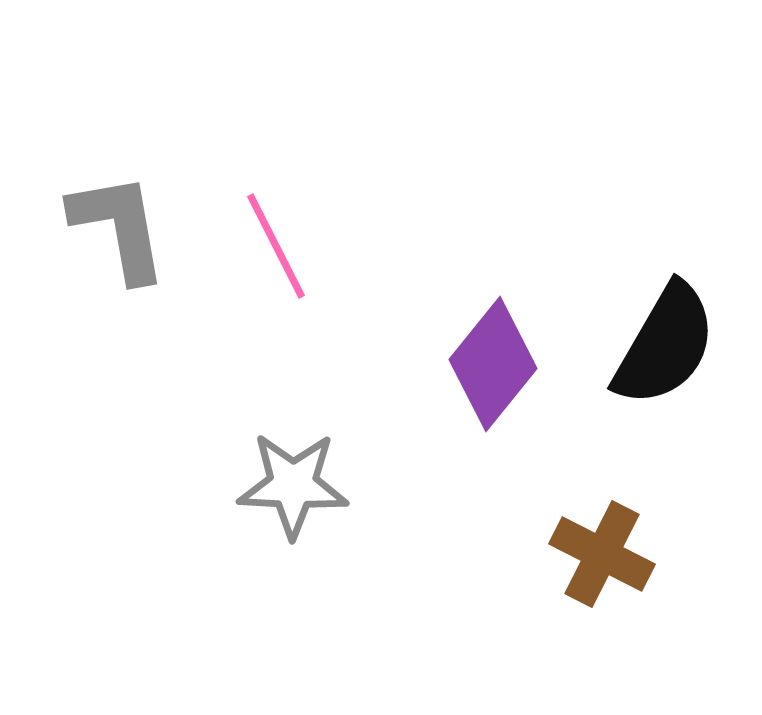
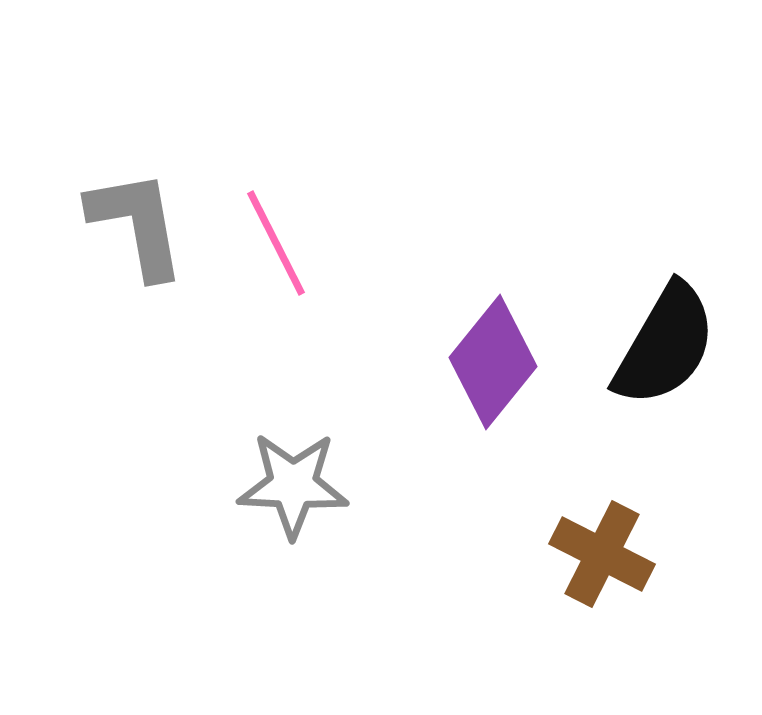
gray L-shape: moved 18 px right, 3 px up
pink line: moved 3 px up
purple diamond: moved 2 px up
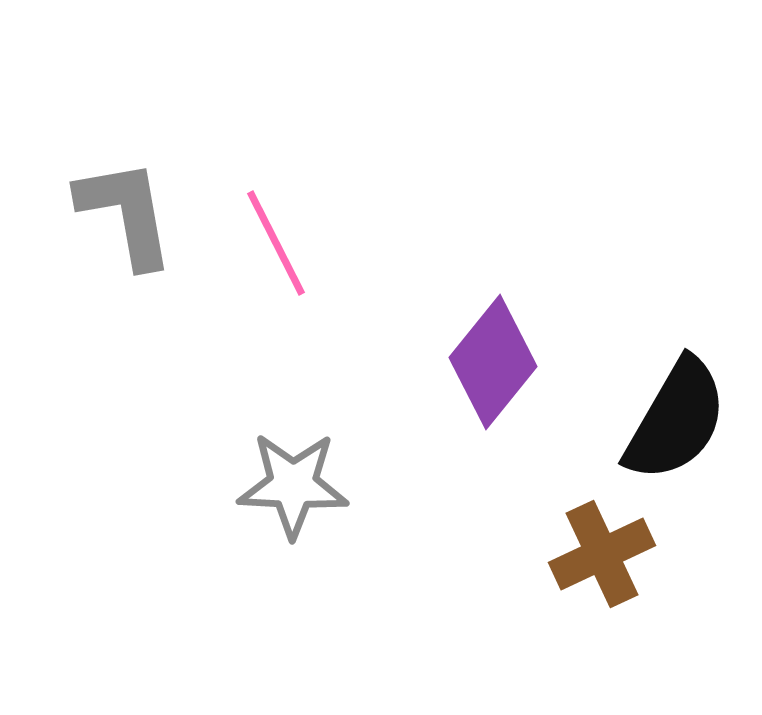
gray L-shape: moved 11 px left, 11 px up
black semicircle: moved 11 px right, 75 px down
brown cross: rotated 38 degrees clockwise
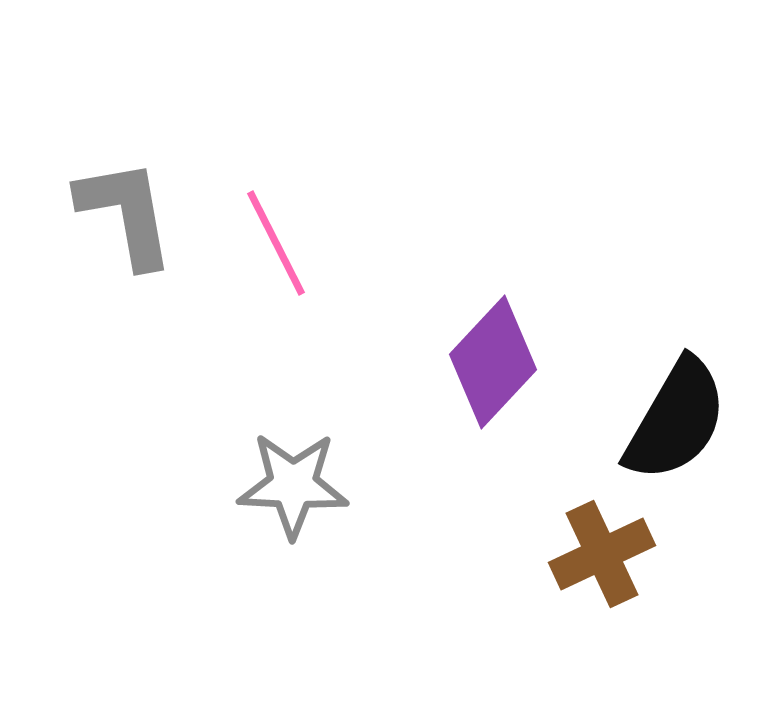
purple diamond: rotated 4 degrees clockwise
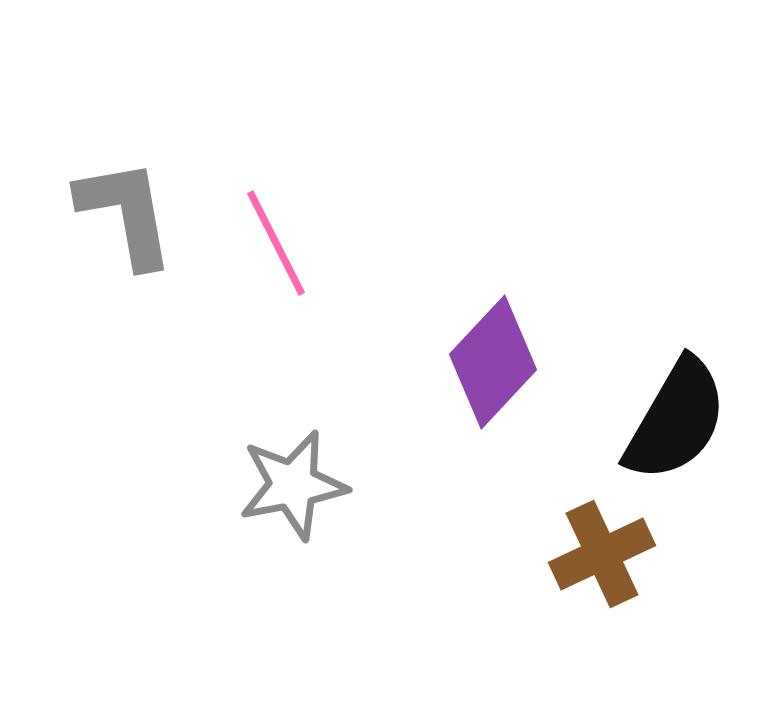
gray star: rotated 14 degrees counterclockwise
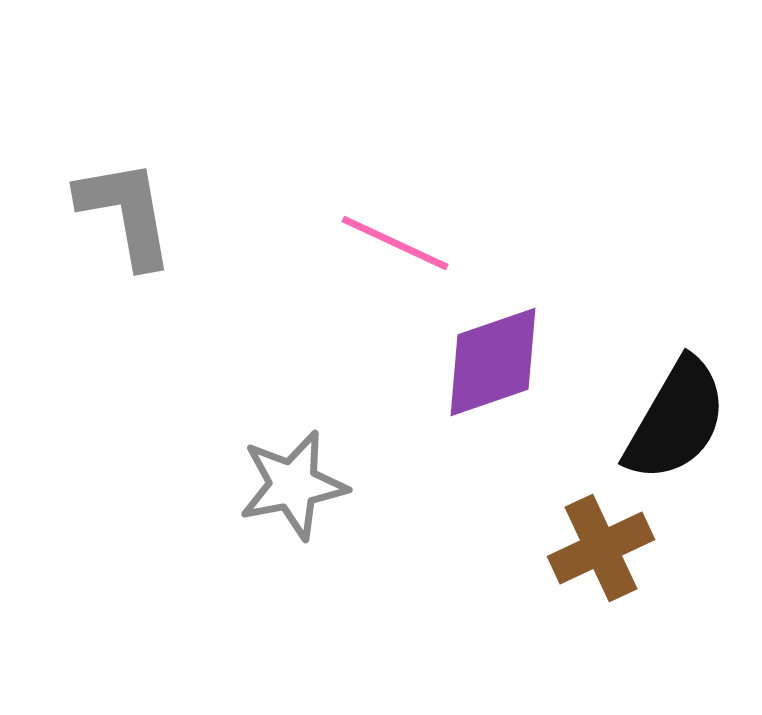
pink line: moved 119 px right; rotated 38 degrees counterclockwise
purple diamond: rotated 28 degrees clockwise
brown cross: moved 1 px left, 6 px up
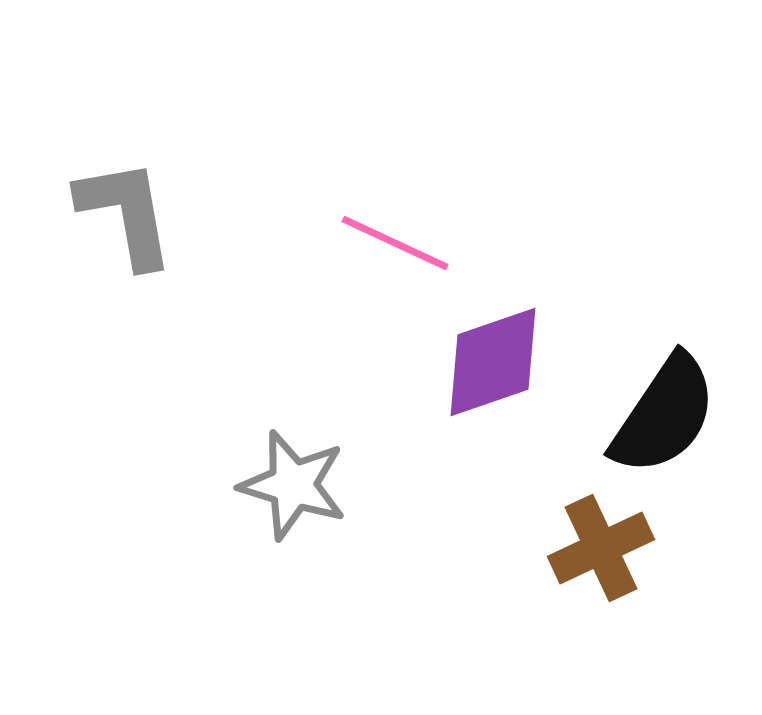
black semicircle: moved 12 px left, 5 px up; rotated 4 degrees clockwise
gray star: rotated 28 degrees clockwise
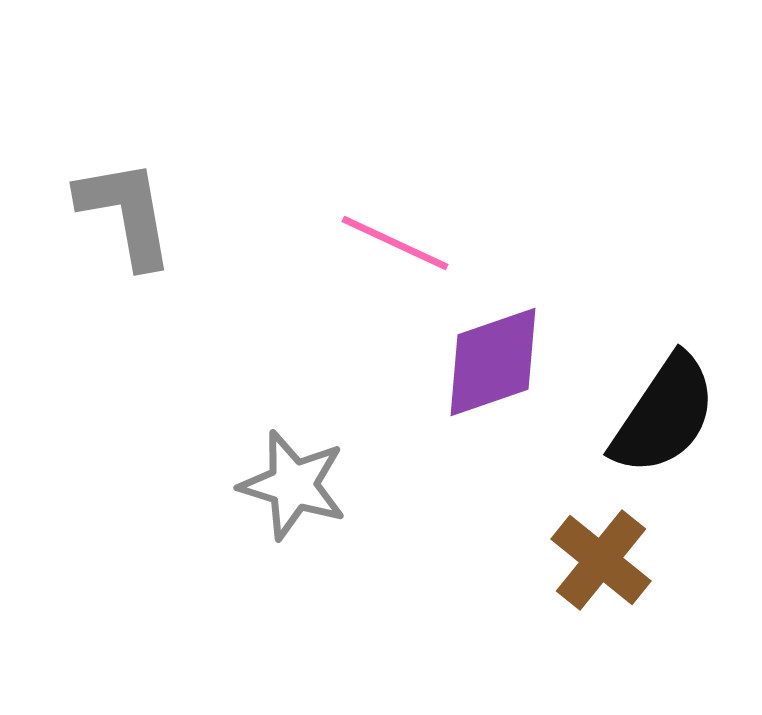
brown cross: moved 12 px down; rotated 26 degrees counterclockwise
